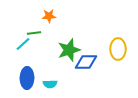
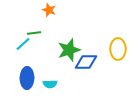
orange star: moved 6 px up; rotated 24 degrees clockwise
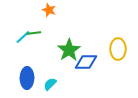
cyan line: moved 7 px up
green star: rotated 15 degrees counterclockwise
cyan semicircle: rotated 136 degrees clockwise
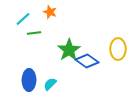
orange star: moved 1 px right, 2 px down
cyan line: moved 18 px up
blue diamond: moved 1 px right, 1 px up; rotated 35 degrees clockwise
blue ellipse: moved 2 px right, 2 px down
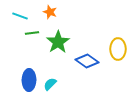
cyan line: moved 3 px left, 3 px up; rotated 63 degrees clockwise
green line: moved 2 px left
green star: moved 11 px left, 8 px up
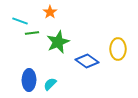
orange star: rotated 16 degrees clockwise
cyan line: moved 5 px down
green star: rotated 10 degrees clockwise
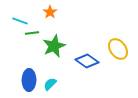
green star: moved 4 px left, 4 px down
yellow ellipse: rotated 35 degrees counterclockwise
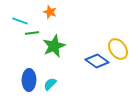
orange star: rotated 16 degrees counterclockwise
blue diamond: moved 10 px right
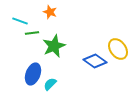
blue diamond: moved 2 px left
blue ellipse: moved 4 px right, 6 px up; rotated 20 degrees clockwise
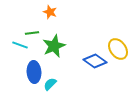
cyan line: moved 24 px down
blue ellipse: moved 1 px right, 2 px up; rotated 25 degrees counterclockwise
